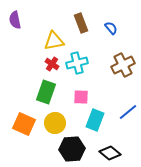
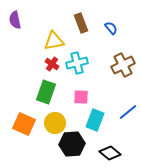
black hexagon: moved 5 px up
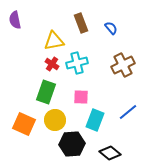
yellow circle: moved 3 px up
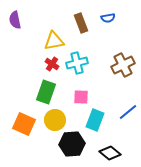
blue semicircle: moved 3 px left, 10 px up; rotated 120 degrees clockwise
